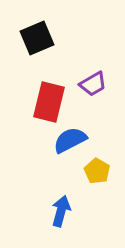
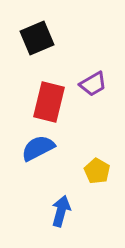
blue semicircle: moved 32 px left, 8 px down
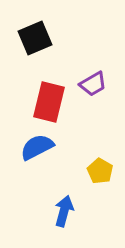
black square: moved 2 px left
blue semicircle: moved 1 px left, 1 px up
yellow pentagon: moved 3 px right
blue arrow: moved 3 px right
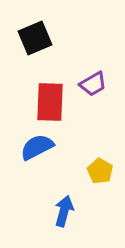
red rectangle: moved 1 px right; rotated 12 degrees counterclockwise
